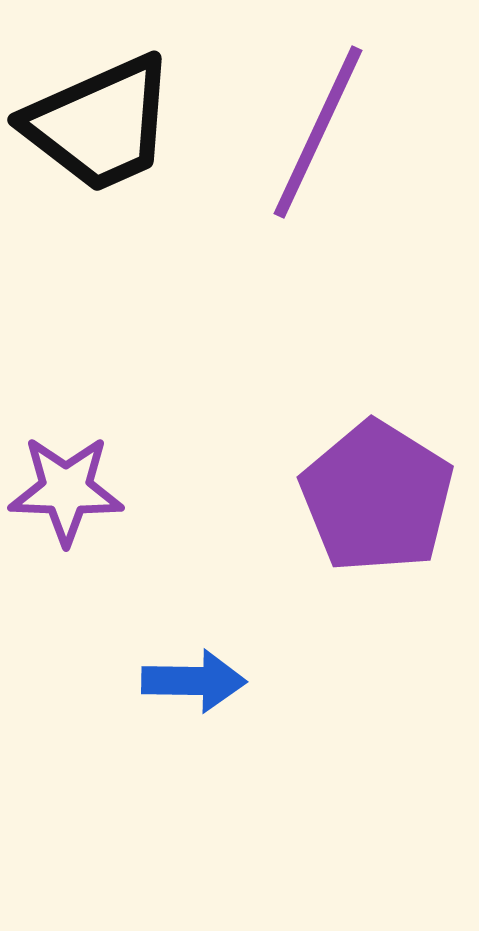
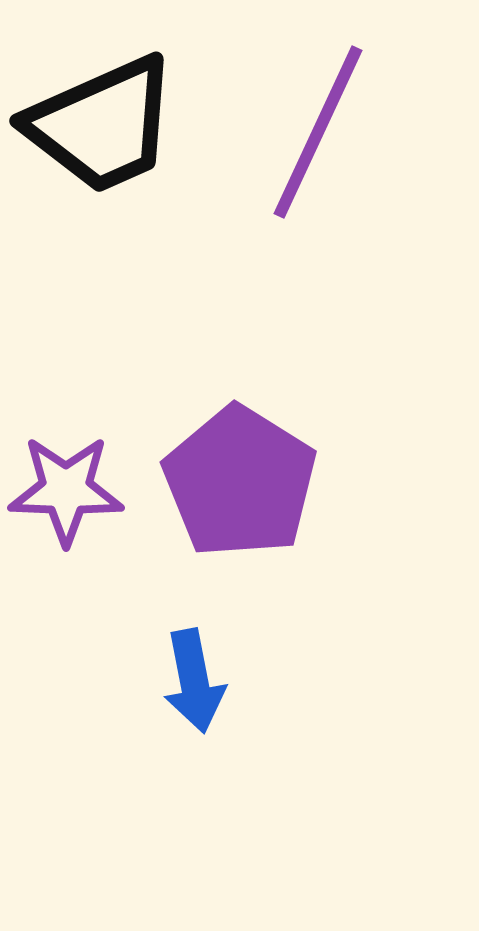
black trapezoid: moved 2 px right, 1 px down
purple pentagon: moved 137 px left, 15 px up
blue arrow: rotated 78 degrees clockwise
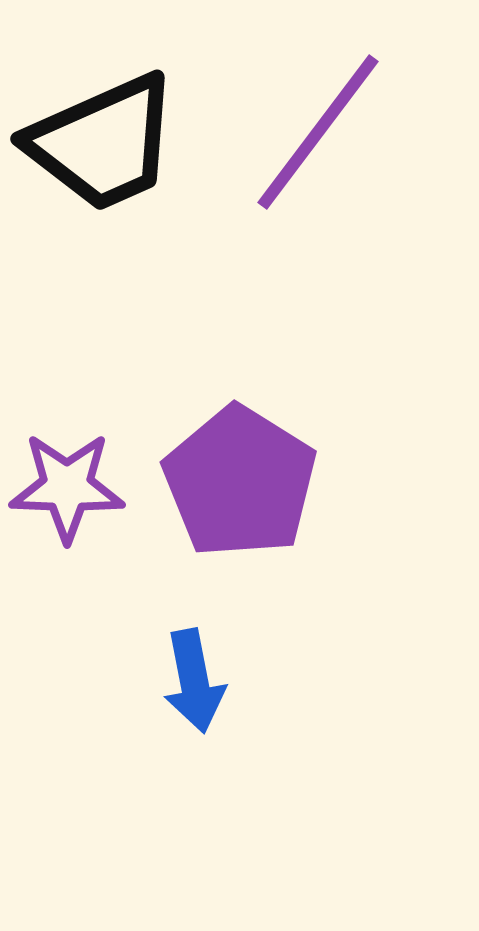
black trapezoid: moved 1 px right, 18 px down
purple line: rotated 12 degrees clockwise
purple star: moved 1 px right, 3 px up
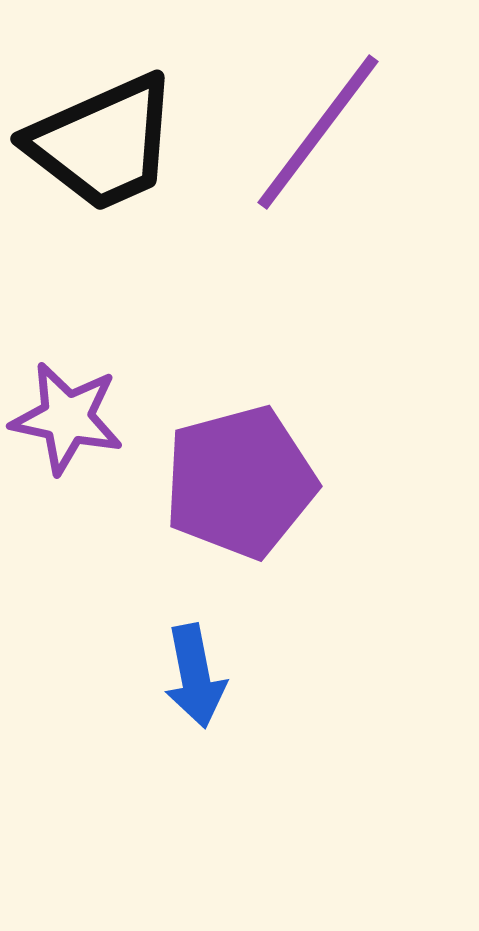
purple pentagon: rotated 25 degrees clockwise
purple star: moved 69 px up; rotated 10 degrees clockwise
blue arrow: moved 1 px right, 5 px up
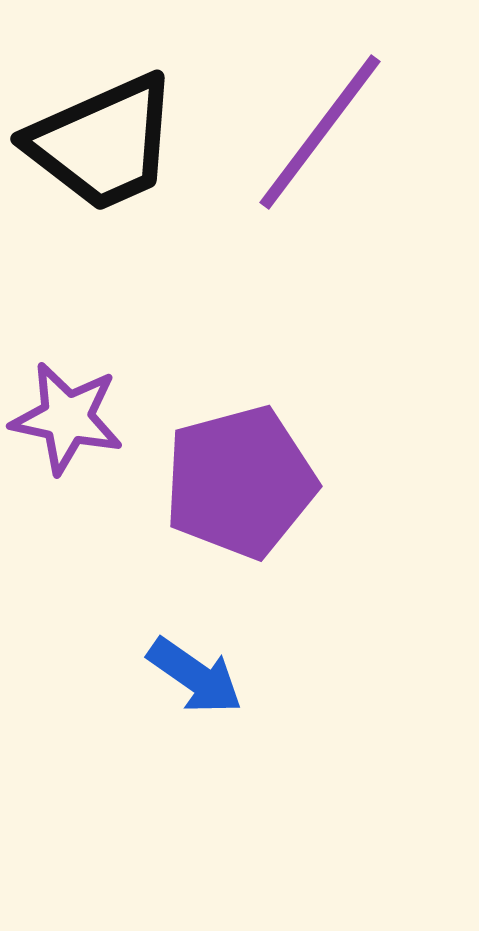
purple line: moved 2 px right
blue arrow: rotated 44 degrees counterclockwise
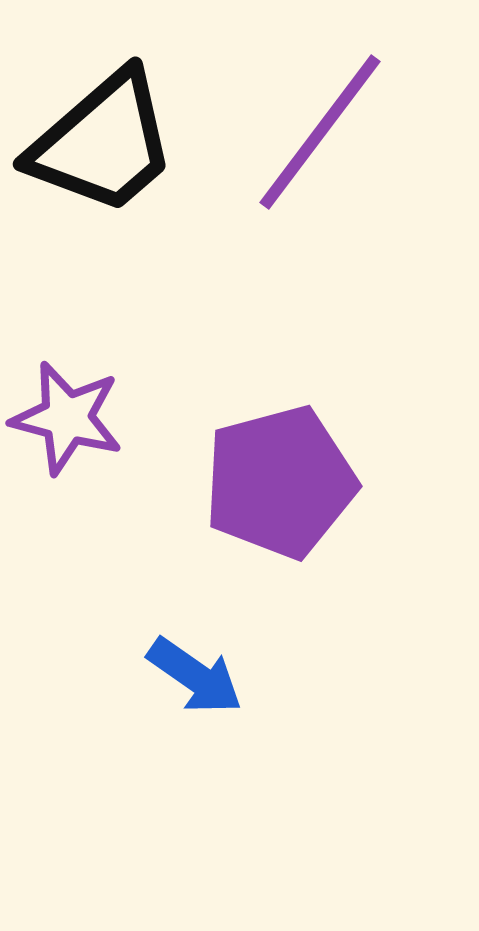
black trapezoid: rotated 17 degrees counterclockwise
purple star: rotated 3 degrees clockwise
purple pentagon: moved 40 px right
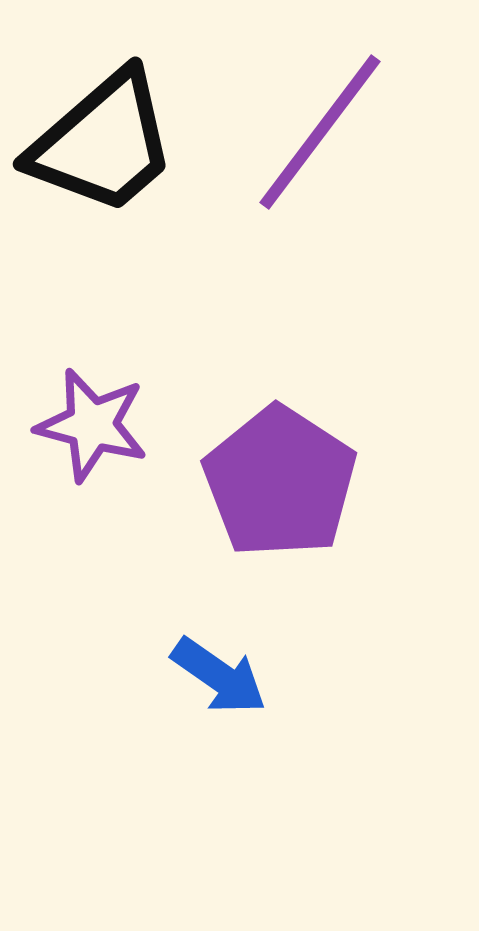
purple star: moved 25 px right, 7 px down
purple pentagon: rotated 24 degrees counterclockwise
blue arrow: moved 24 px right
